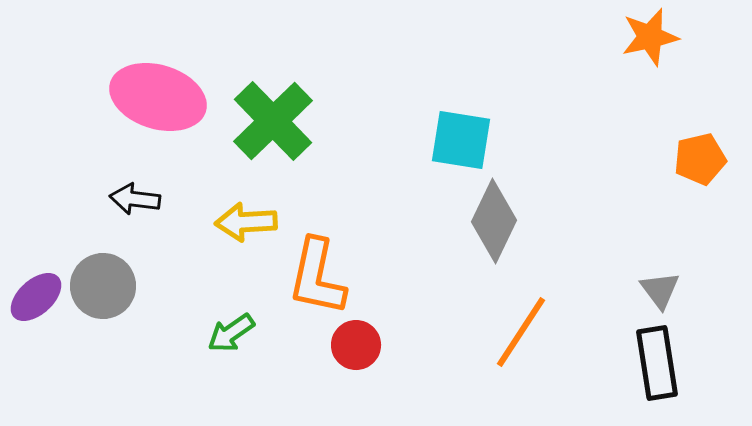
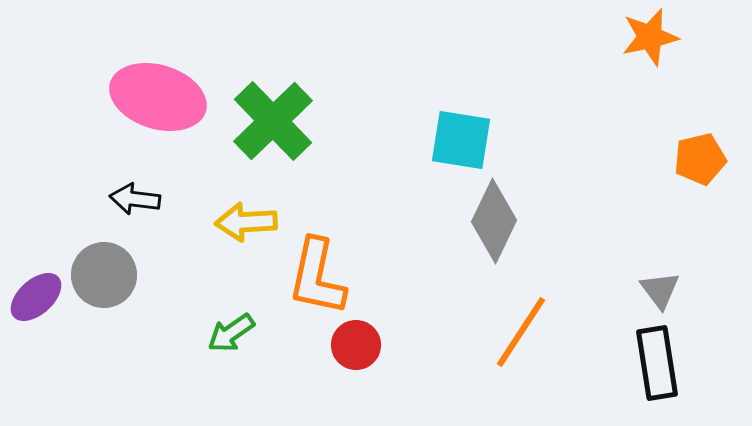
gray circle: moved 1 px right, 11 px up
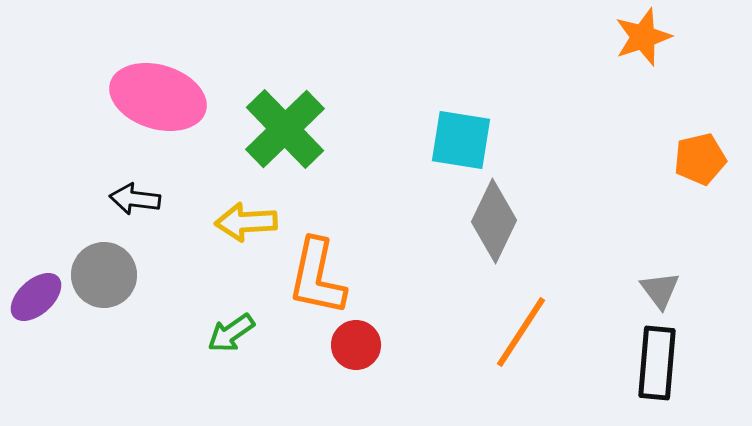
orange star: moved 7 px left; rotated 6 degrees counterclockwise
green cross: moved 12 px right, 8 px down
black rectangle: rotated 14 degrees clockwise
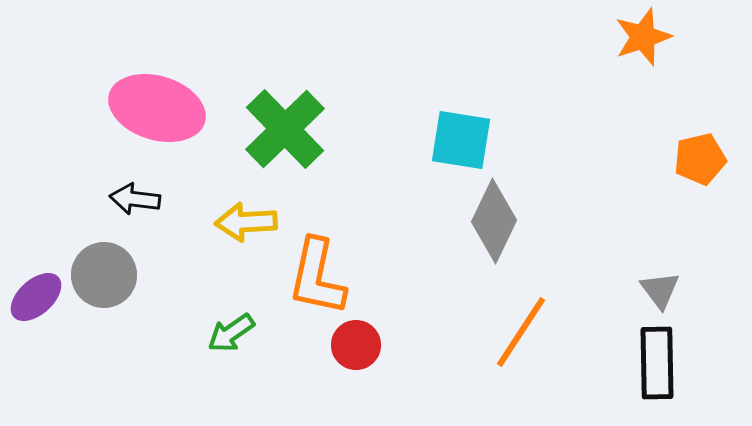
pink ellipse: moved 1 px left, 11 px down
black rectangle: rotated 6 degrees counterclockwise
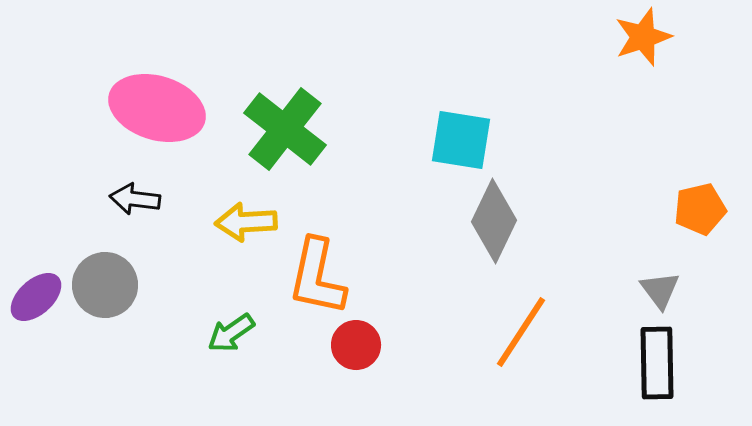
green cross: rotated 8 degrees counterclockwise
orange pentagon: moved 50 px down
gray circle: moved 1 px right, 10 px down
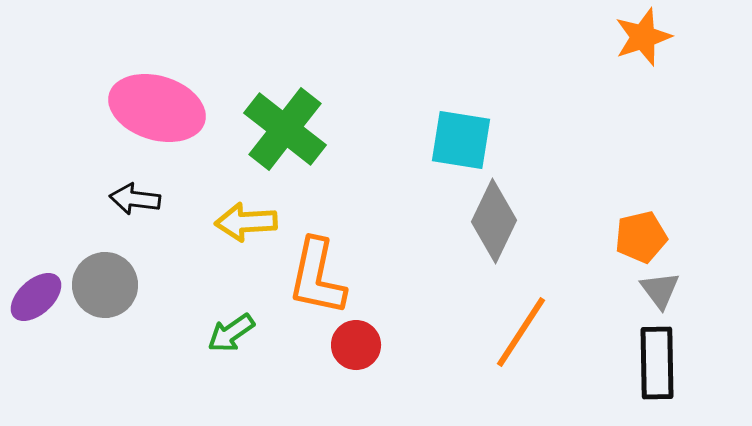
orange pentagon: moved 59 px left, 28 px down
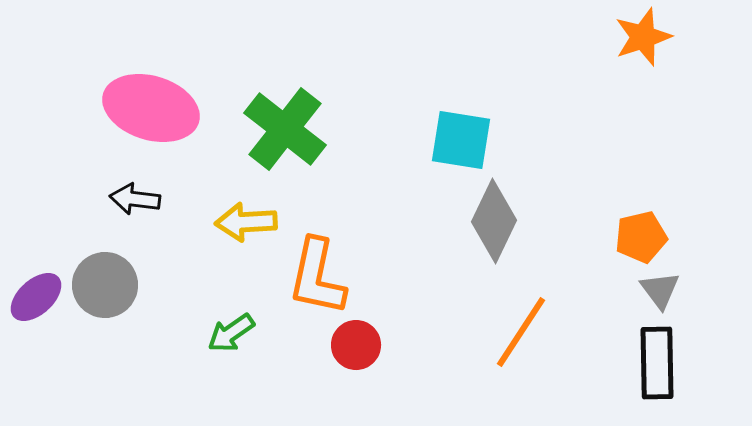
pink ellipse: moved 6 px left
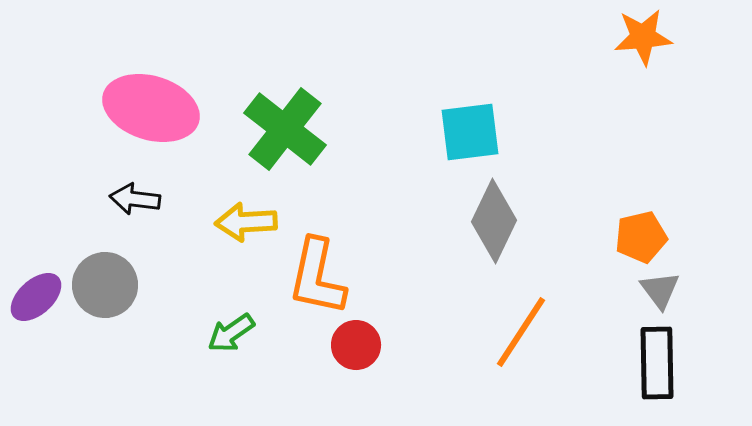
orange star: rotated 14 degrees clockwise
cyan square: moved 9 px right, 8 px up; rotated 16 degrees counterclockwise
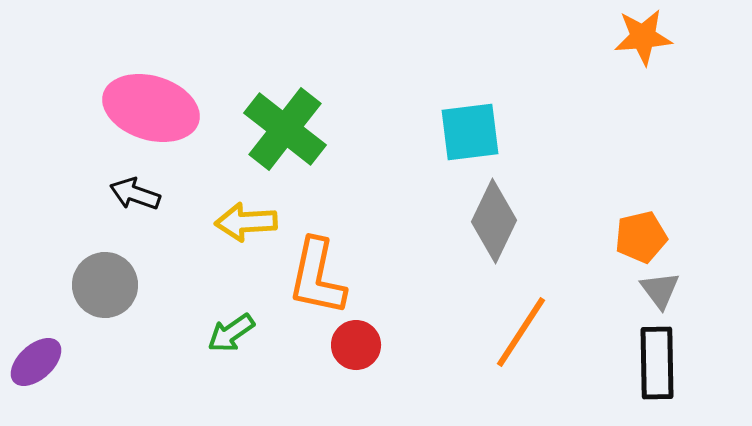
black arrow: moved 5 px up; rotated 12 degrees clockwise
purple ellipse: moved 65 px down
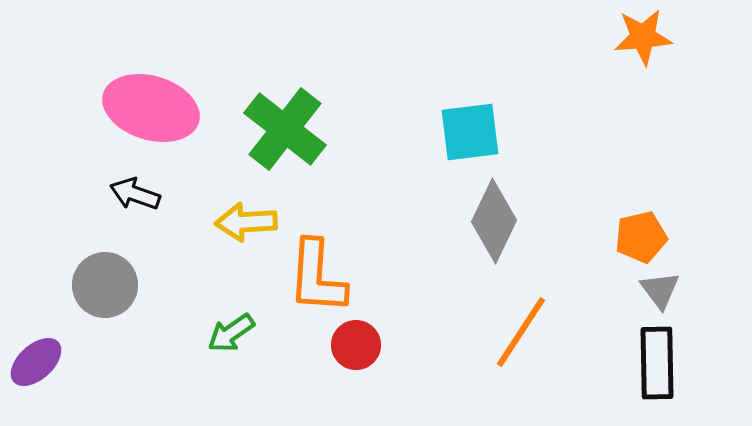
orange L-shape: rotated 8 degrees counterclockwise
